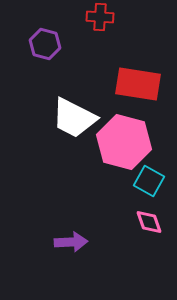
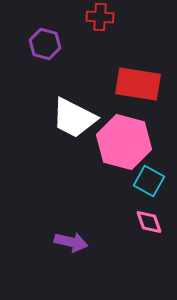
purple arrow: rotated 16 degrees clockwise
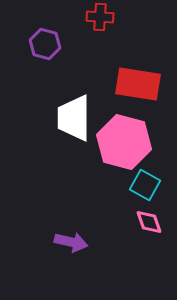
white trapezoid: rotated 63 degrees clockwise
cyan square: moved 4 px left, 4 px down
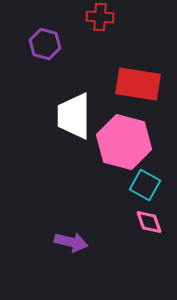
white trapezoid: moved 2 px up
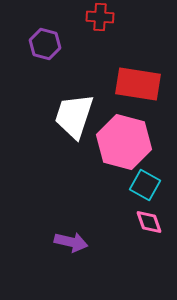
white trapezoid: rotated 18 degrees clockwise
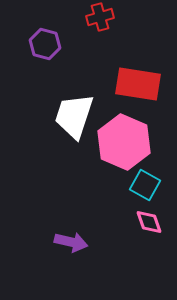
red cross: rotated 20 degrees counterclockwise
pink hexagon: rotated 8 degrees clockwise
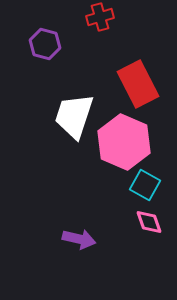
red rectangle: rotated 54 degrees clockwise
purple arrow: moved 8 px right, 3 px up
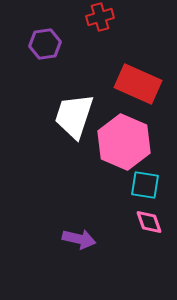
purple hexagon: rotated 24 degrees counterclockwise
red rectangle: rotated 39 degrees counterclockwise
cyan square: rotated 20 degrees counterclockwise
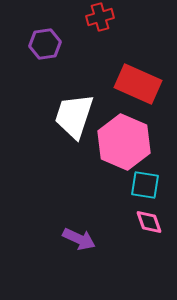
purple arrow: rotated 12 degrees clockwise
